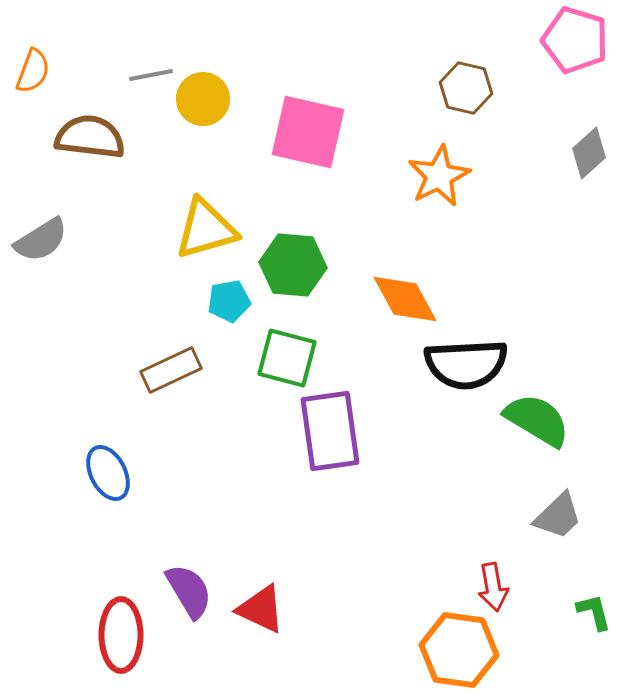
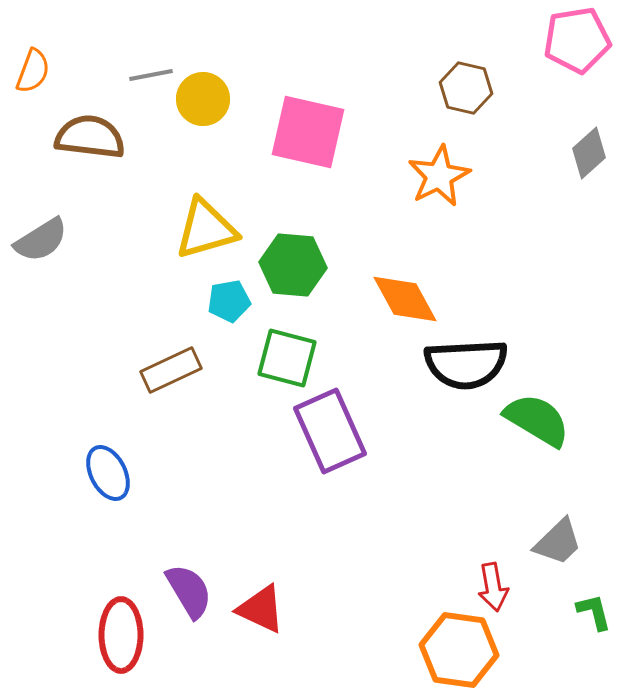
pink pentagon: moved 2 px right; rotated 26 degrees counterclockwise
purple rectangle: rotated 16 degrees counterclockwise
gray trapezoid: moved 26 px down
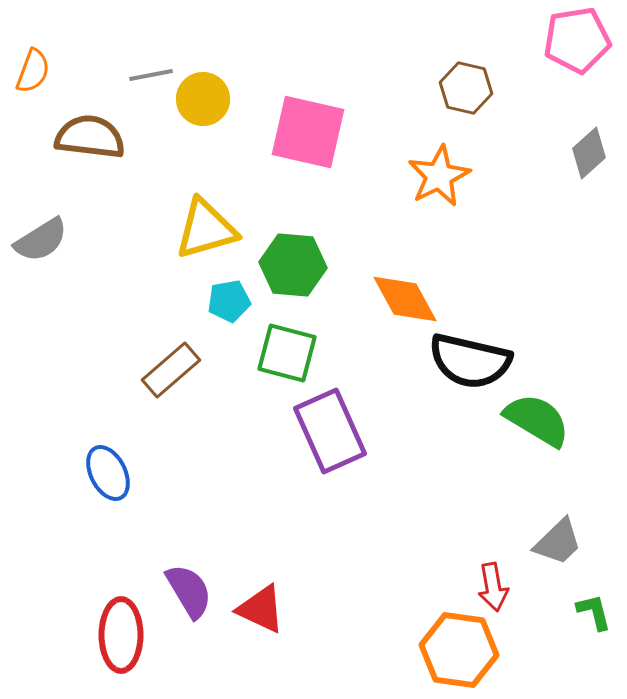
green square: moved 5 px up
black semicircle: moved 4 px right, 3 px up; rotated 16 degrees clockwise
brown rectangle: rotated 16 degrees counterclockwise
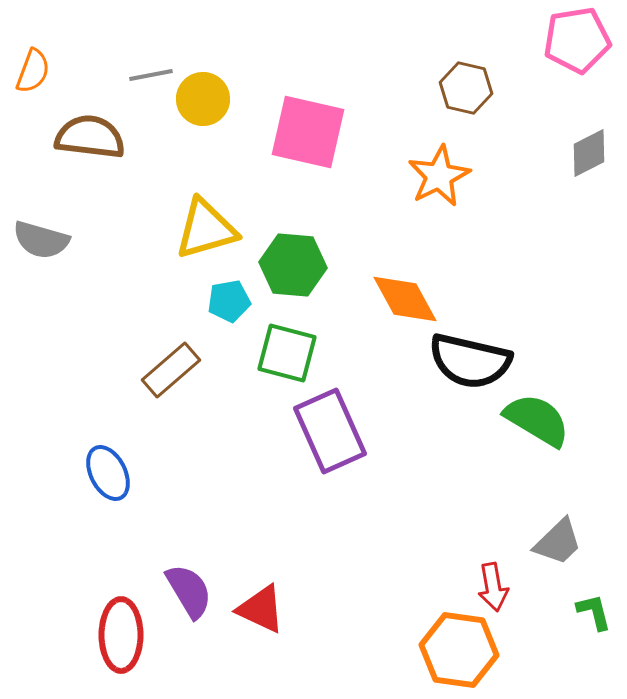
gray diamond: rotated 15 degrees clockwise
gray semicircle: rotated 48 degrees clockwise
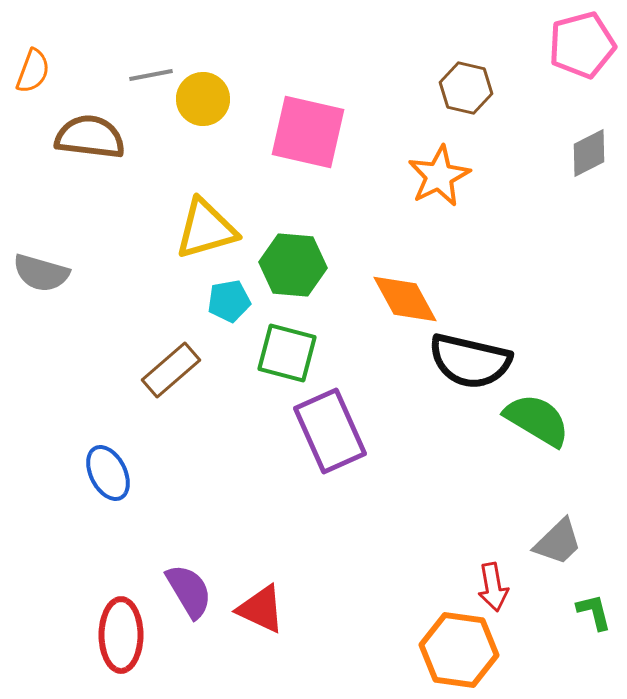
pink pentagon: moved 5 px right, 5 px down; rotated 6 degrees counterclockwise
gray semicircle: moved 33 px down
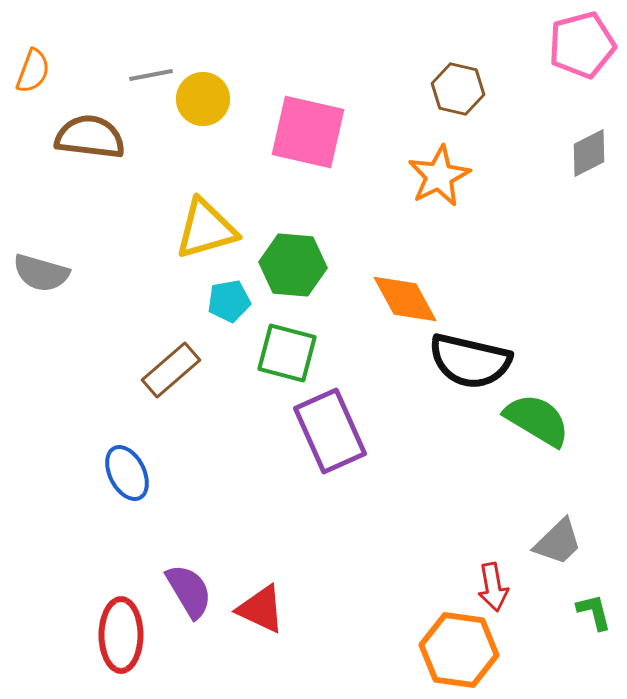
brown hexagon: moved 8 px left, 1 px down
blue ellipse: moved 19 px right
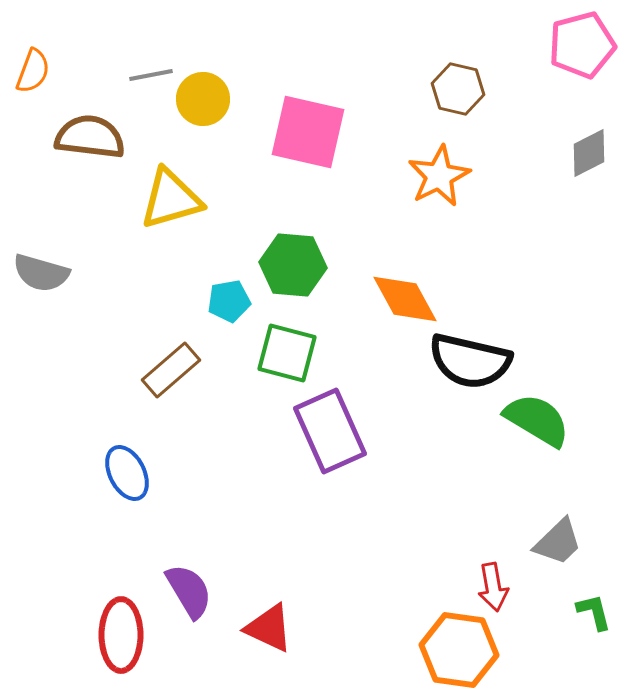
yellow triangle: moved 35 px left, 30 px up
red triangle: moved 8 px right, 19 px down
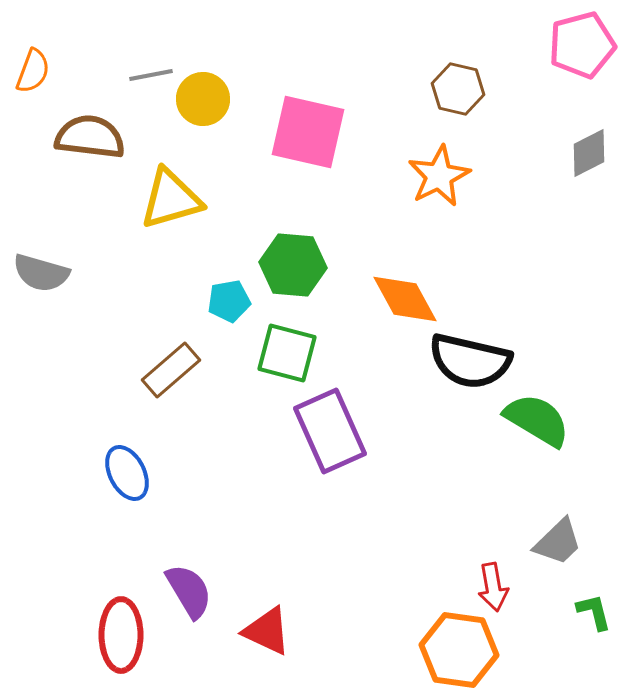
red triangle: moved 2 px left, 3 px down
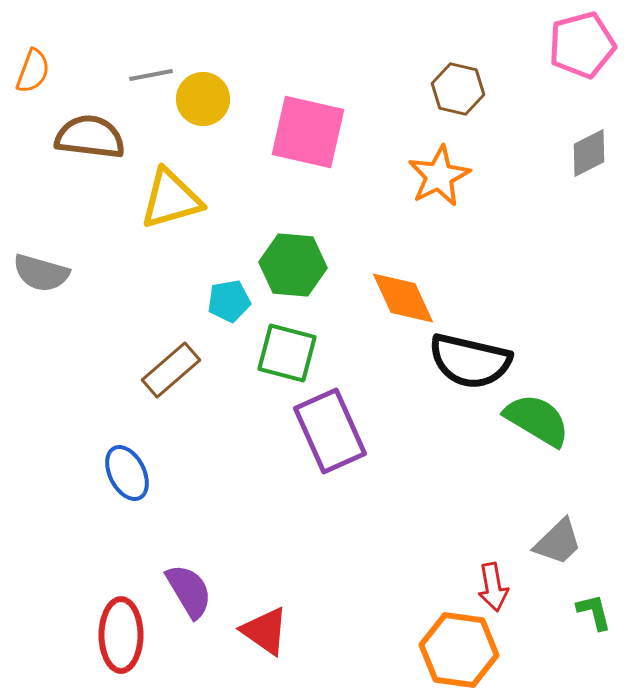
orange diamond: moved 2 px left, 1 px up; rotated 4 degrees clockwise
red triangle: moved 2 px left; rotated 10 degrees clockwise
